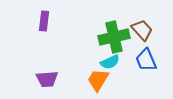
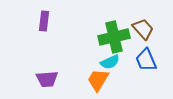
brown trapezoid: moved 1 px right, 1 px up
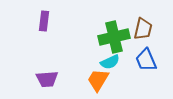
brown trapezoid: rotated 55 degrees clockwise
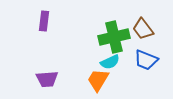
brown trapezoid: rotated 130 degrees clockwise
blue trapezoid: rotated 45 degrees counterclockwise
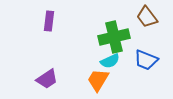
purple rectangle: moved 5 px right
brown trapezoid: moved 4 px right, 12 px up
cyan semicircle: moved 1 px up
purple trapezoid: rotated 30 degrees counterclockwise
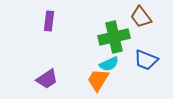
brown trapezoid: moved 6 px left
cyan semicircle: moved 1 px left, 3 px down
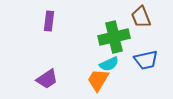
brown trapezoid: rotated 15 degrees clockwise
blue trapezoid: rotated 35 degrees counterclockwise
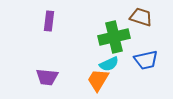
brown trapezoid: rotated 130 degrees clockwise
purple trapezoid: moved 2 px up; rotated 40 degrees clockwise
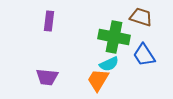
green cross: rotated 24 degrees clockwise
blue trapezoid: moved 2 px left, 5 px up; rotated 70 degrees clockwise
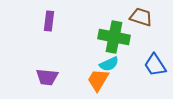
blue trapezoid: moved 11 px right, 10 px down
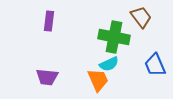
brown trapezoid: rotated 35 degrees clockwise
blue trapezoid: rotated 10 degrees clockwise
orange trapezoid: rotated 125 degrees clockwise
